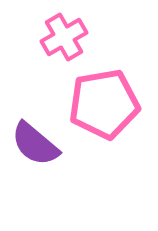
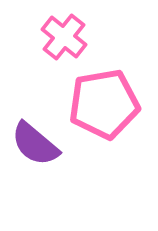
pink cross: rotated 21 degrees counterclockwise
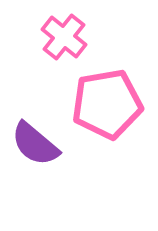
pink pentagon: moved 3 px right
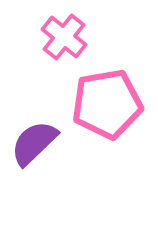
purple semicircle: moved 1 px left, 1 px up; rotated 96 degrees clockwise
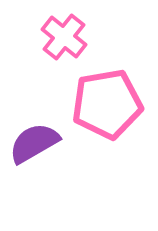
purple semicircle: rotated 14 degrees clockwise
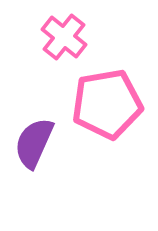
purple semicircle: rotated 36 degrees counterclockwise
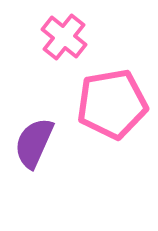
pink pentagon: moved 5 px right
